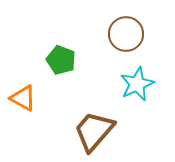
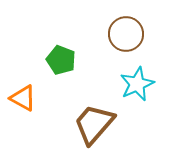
brown trapezoid: moved 7 px up
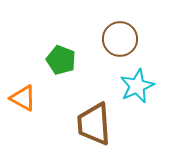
brown circle: moved 6 px left, 5 px down
cyan star: moved 2 px down
brown trapezoid: rotated 45 degrees counterclockwise
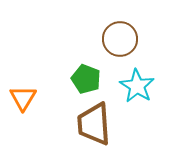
green pentagon: moved 25 px right, 19 px down
cyan star: rotated 16 degrees counterclockwise
orange triangle: rotated 32 degrees clockwise
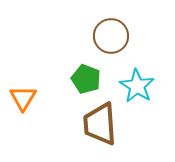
brown circle: moved 9 px left, 3 px up
brown trapezoid: moved 6 px right
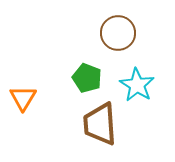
brown circle: moved 7 px right, 3 px up
green pentagon: moved 1 px right, 1 px up
cyan star: moved 1 px up
